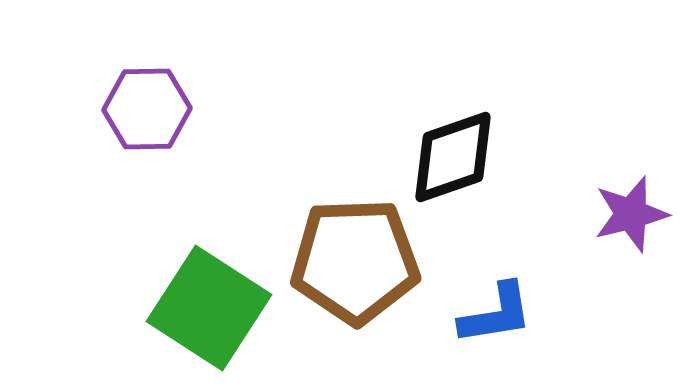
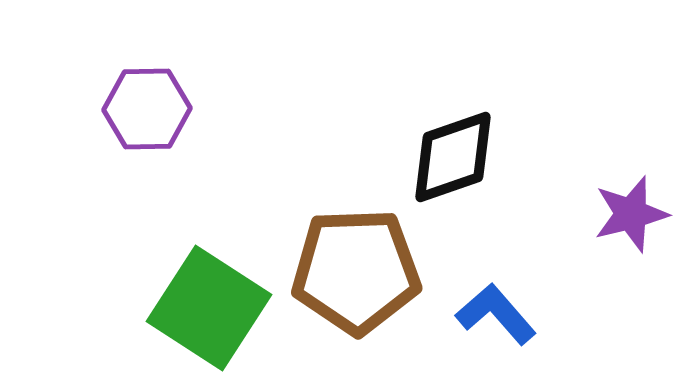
brown pentagon: moved 1 px right, 10 px down
blue L-shape: rotated 122 degrees counterclockwise
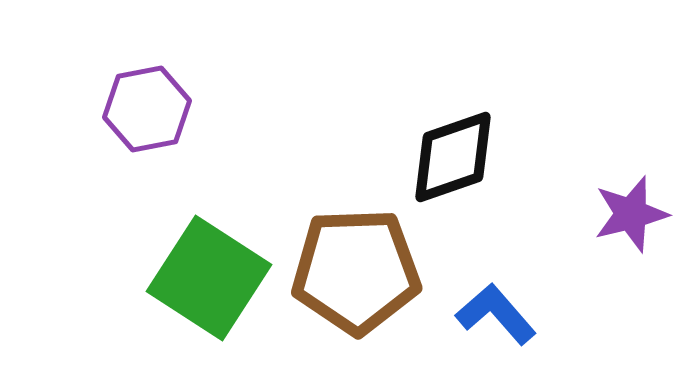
purple hexagon: rotated 10 degrees counterclockwise
green square: moved 30 px up
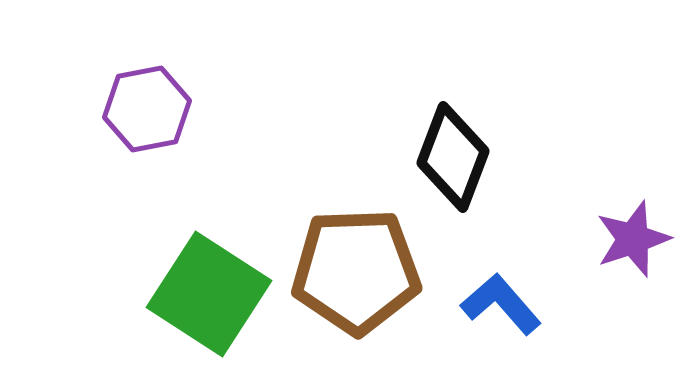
black diamond: rotated 50 degrees counterclockwise
purple star: moved 2 px right, 25 px down; rotated 4 degrees counterclockwise
green square: moved 16 px down
blue L-shape: moved 5 px right, 10 px up
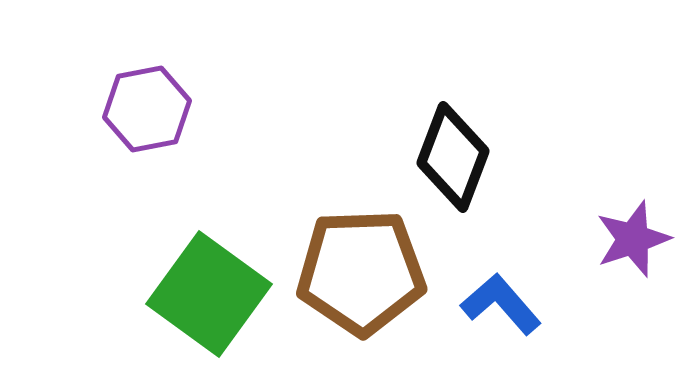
brown pentagon: moved 5 px right, 1 px down
green square: rotated 3 degrees clockwise
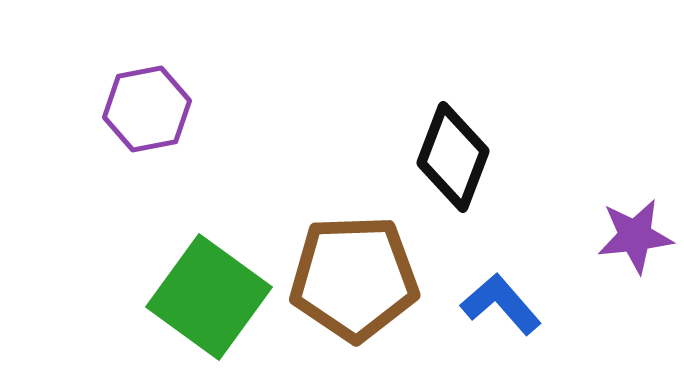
purple star: moved 2 px right, 3 px up; rotated 12 degrees clockwise
brown pentagon: moved 7 px left, 6 px down
green square: moved 3 px down
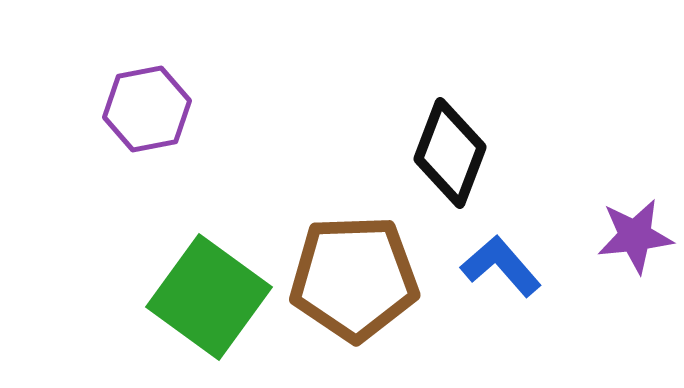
black diamond: moved 3 px left, 4 px up
blue L-shape: moved 38 px up
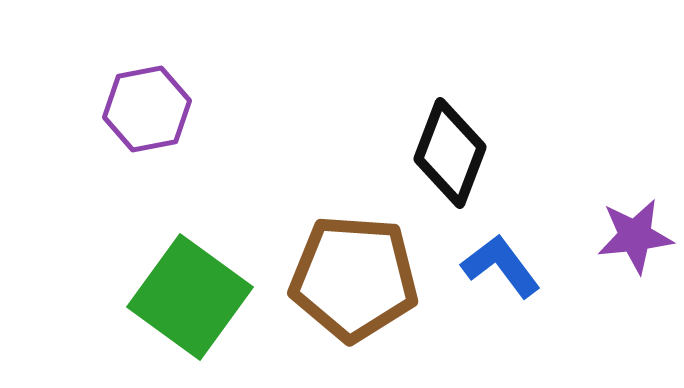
blue L-shape: rotated 4 degrees clockwise
brown pentagon: rotated 6 degrees clockwise
green square: moved 19 px left
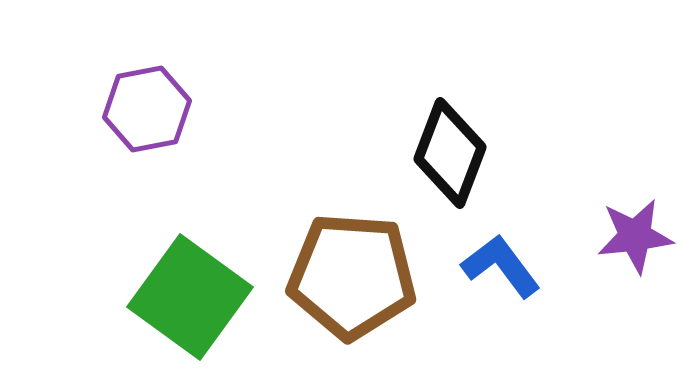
brown pentagon: moved 2 px left, 2 px up
